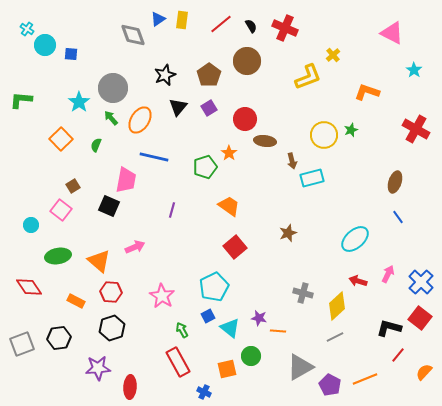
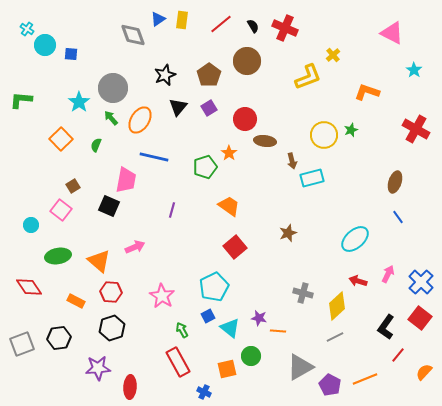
black semicircle at (251, 26): moved 2 px right
black L-shape at (389, 328): moved 3 px left, 1 px up; rotated 70 degrees counterclockwise
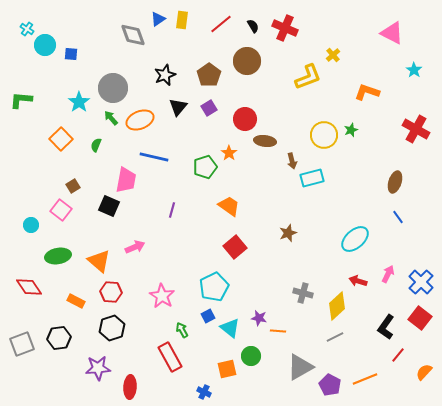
orange ellipse at (140, 120): rotated 36 degrees clockwise
red rectangle at (178, 362): moved 8 px left, 5 px up
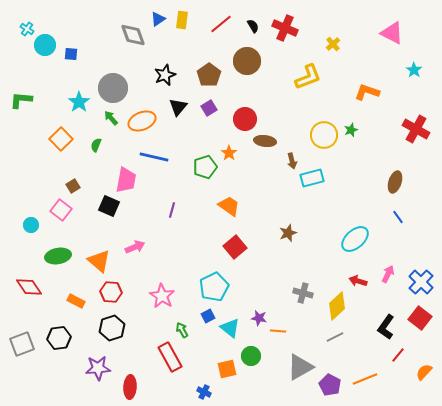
yellow cross at (333, 55): moved 11 px up
orange ellipse at (140, 120): moved 2 px right, 1 px down
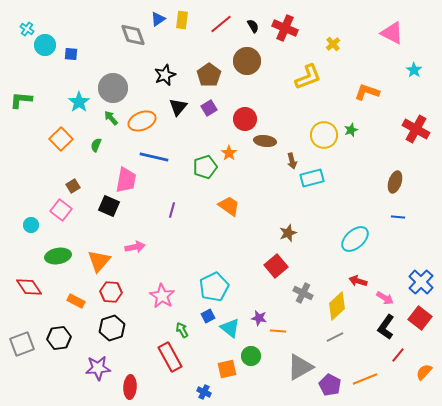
blue line at (398, 217): rotated 48 degrees counterclockwise
pink arrow at (135, 247): rotated 12 degrees clockwise
red square at (235, 247): moved 41 px right, 19 px down
orange triangle at (99, 261): rotated 30 degrees clockwise
pink arrow at (388, 274): moved 3 px left, 24 px down; rotated 96 degrees clockwise
gray cross at (303, 293): rotated 12 degrees clockwise
